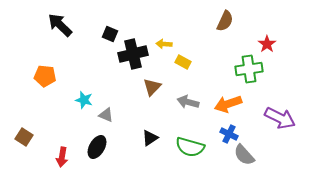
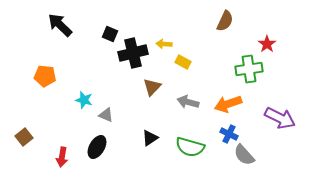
black cross: moved 1 px up
brown square: rotated 18 degrees clockwise
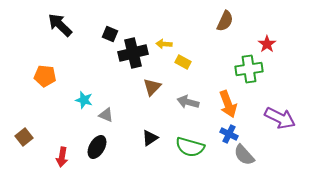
orange arrow: rotated 92 degrees counterclockwise
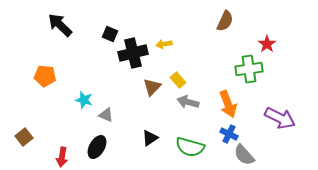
yellow arrow: rotated 14 degrees counterclockwise
yellow rectangle: moved 5 px left, 18 px down; rotated 21 degrees clockwise
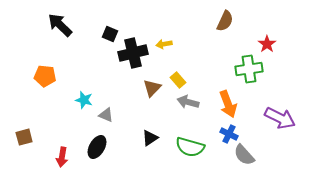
brown triangle: moved 1 px down
brown square: rotated 24 degrees clockwise
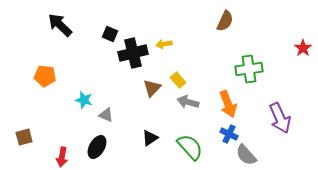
red star: moved 36 px right, 4 px down
purple arrow: rotated 40 degrees clockwise
green semicircle: rotated 148 degrees counterclockwise
gray semicircle: moved 2 px right
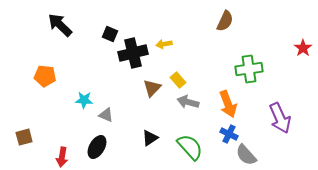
cyan star: rotated 12 degrees counterclockwise
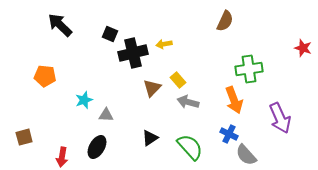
red star: rotated 18 degrees counterclockwise
cyan star: rotated 24 degrees counterclockwise
orange arrow: moved 6 px right, 4 px up
gray triangle: rotated 21 degrees counterclockwise
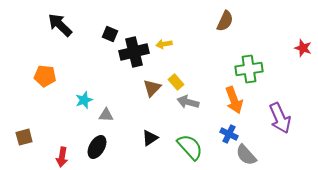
black cross: moved 1 px right, 1 px up
yellow rectangle: moved 2 px left, 2 px down
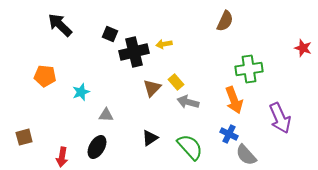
cyan star: moved 3 px left, 8 px up
